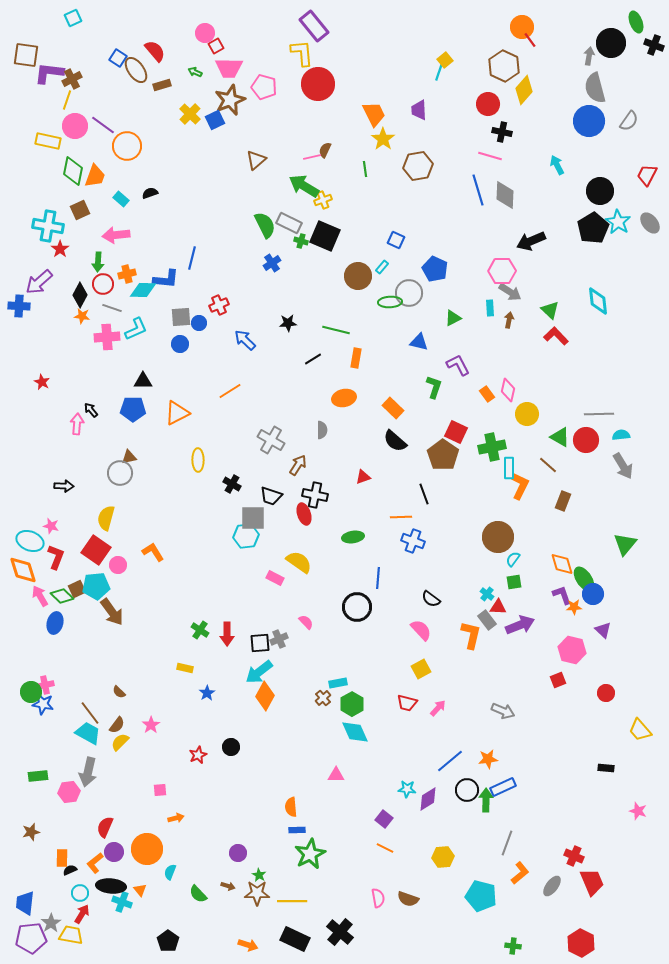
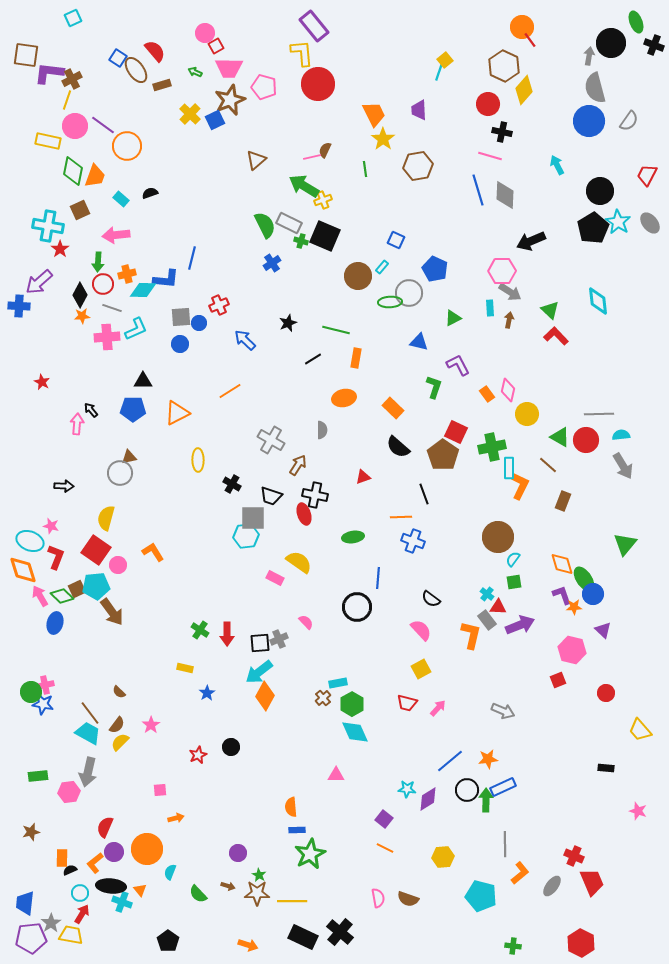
orange star at (82, 316): rotated 14 degrees counterclockwise
black star at (288, 323): rotated 18 degrees counterclockwise
black semicircle at (395, 441): moved 3 px right, 6 px down
gray line at (507, 843): moved 2 px left, 1 px down; rotated 20 degrees counterclockwise
black rectangle at (295, 939): moved 8 px right, 2 px up
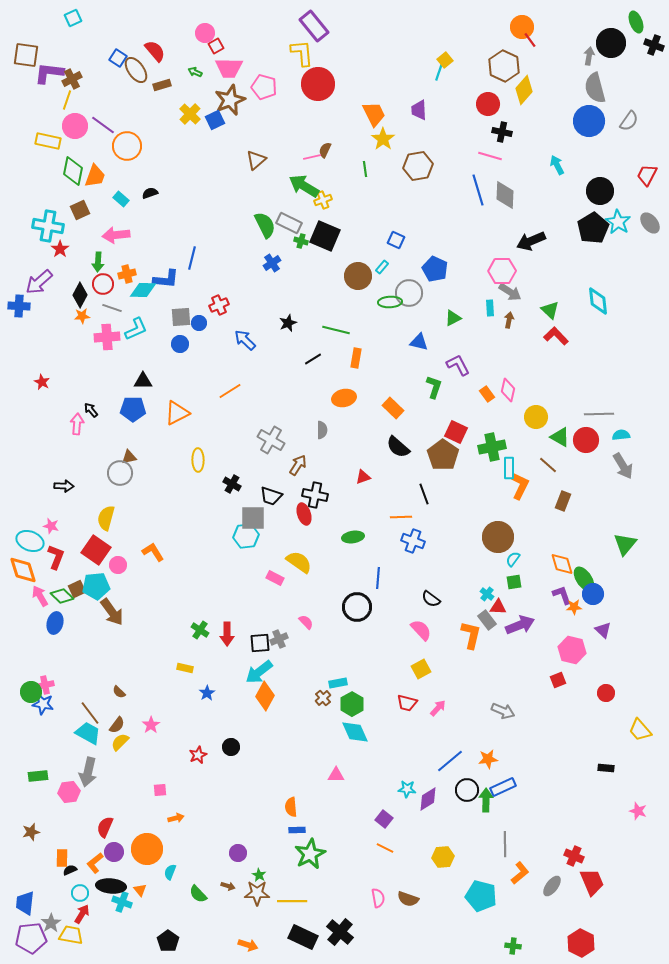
yellow circle at (527, 414): moved 9 px right, 3 px down
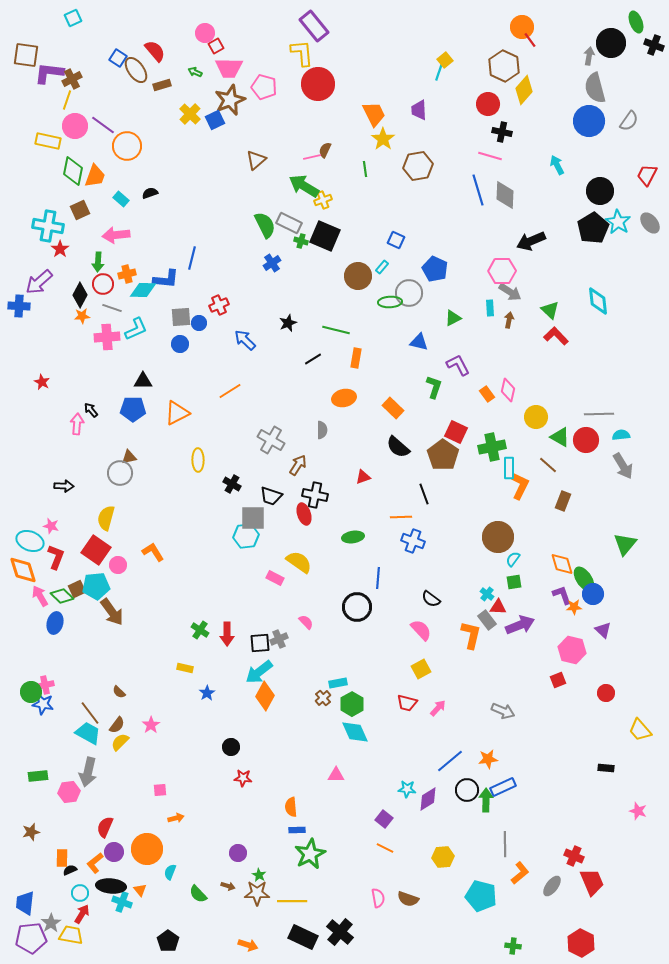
red star at (198, 755): moved 45 px right, 23 px down; rotated 30 degrees clockwise
